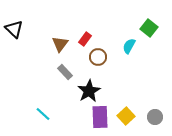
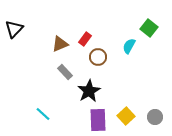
black triangle: rotated 30 degrees clockwise
brown triangle: rotated 30 degrees clockwise
purple rectangle: moved 2 px left, 3 px down
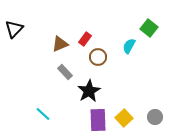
yellow square: moved 2 px left, 2 px down
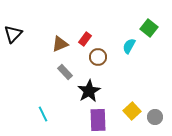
black triangle: moved 1 px left, 5 px down
cyan line: rotated 21 degrees clockwise
yellow square: moved 8 px right, 7 px up
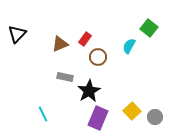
black triangle: moved 4 px right
gray rectangle: moved 5 px down; rotated 35 degrees counterclockwise
purple rectangle: moved 2 px up; rotated 25 degrees clockwise
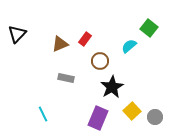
cyan semicircle: rotated 21 degrees clockwise
brown circle: moved 2 px right, 4 px down
gray rectangle: moved 1 px right, 1 px down
black star: moved 23 px right, 4 px up
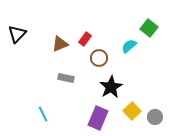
brown circle: moved 1 px left, 3 px up
black star: moved 1 px left
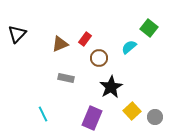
cyan semicircle: moved 1 px down
purple rectangle: moved 6 px left
